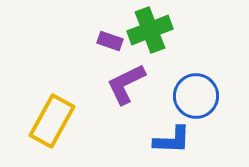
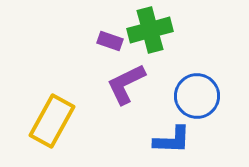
green cross: rotated 6 degrees clockwise
blue circle: moved 1 px right
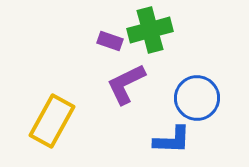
blue circle: moved 2 px down
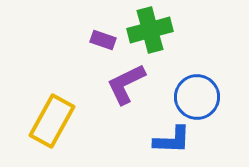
purple rectangle: moved 7 px left, 1 px up
blue circle: moved 1 px up
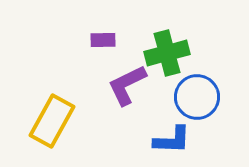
green cross: moved 17 px right, 23 px down
purple rectangle: rotated 20 degrees counterclockwise
purple L-shape: moved 1 px right, 1 px down
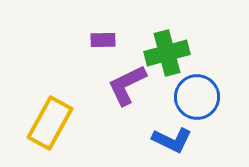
yellow rectangle: moved 2 px left, 2 px down
blue L-shape: rotated 24 degrees clockwise
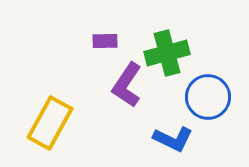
purple rectangle: moved 2 px right, 1 px down
purple L-shape: rotated 30 degrees counterclockwise
blue circle: moved 11 px right
blue L-shape: moved 1 px right, 1 px up
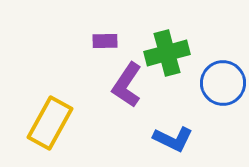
blue circle: moved 15 px right, 14 px up
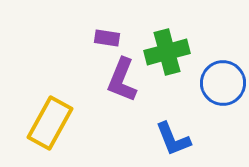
purple rectangle: moved 2 px right, 3 px up; rotated 10 degrees clockwise
green cross: moved 1 px up
purple L-shape: moved 5 px left, 5 px up; rotated 12 degrees counterclockwise
blue L-shape: rotated 42 degrees clockwise
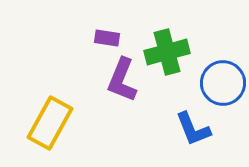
blue L-shape: moved 20 px right, 10 px up
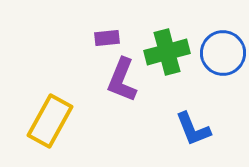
purple rectangle: rotated 15 degrees counterclockwise
blue circle: moved 30 px up
yellow rectangle: moved 2 px up
